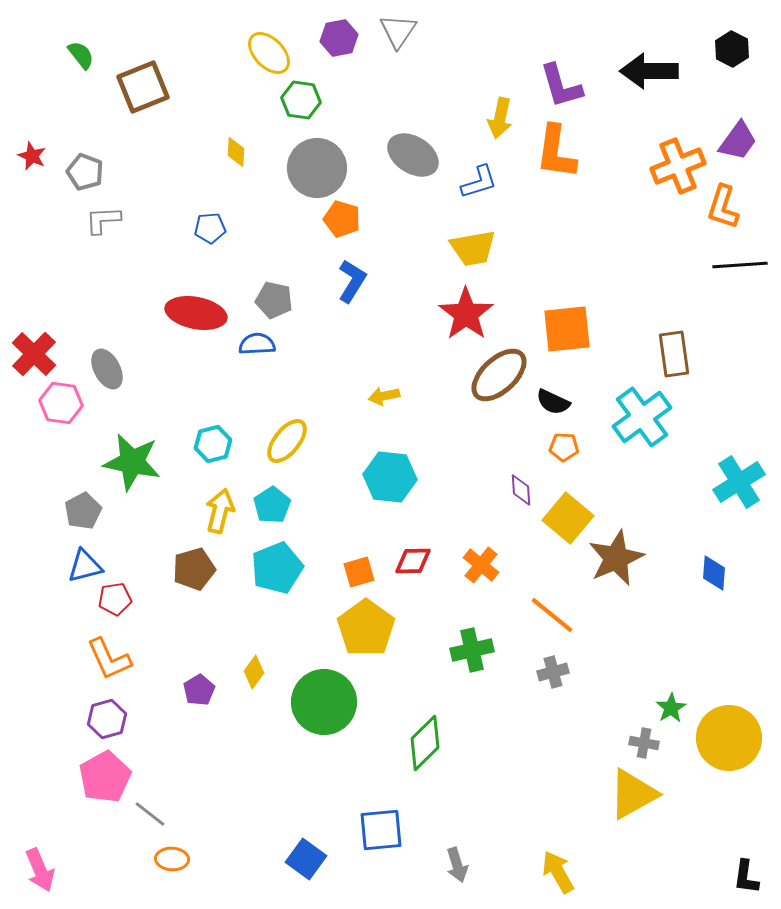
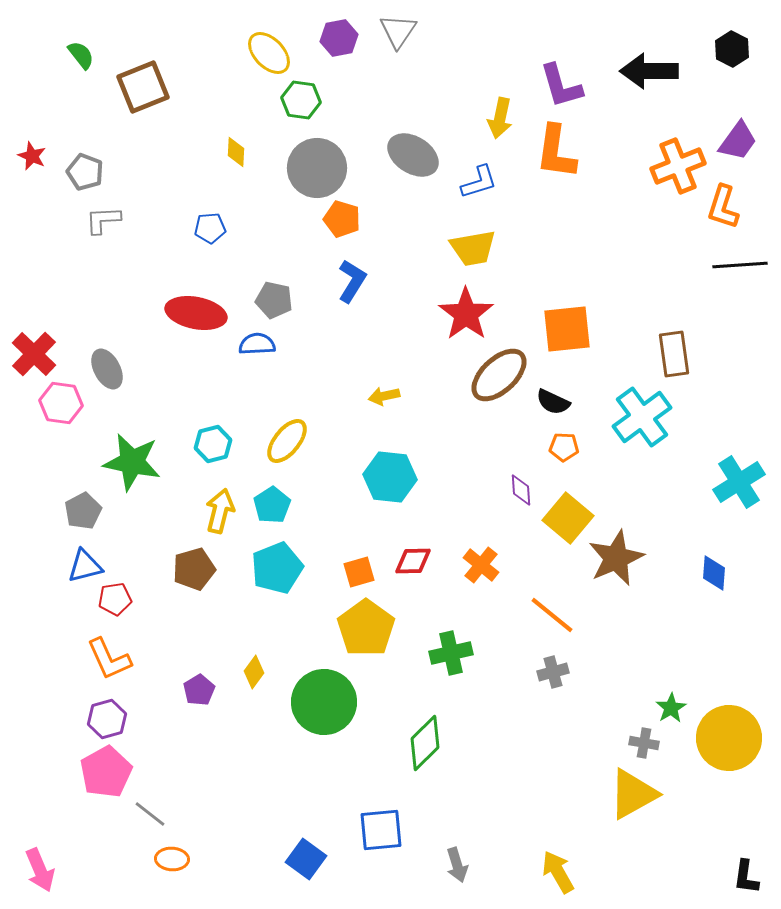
green cross at (472, 650): moved 21 px left, 3 px down
pink pentagon at (105, 777): moved 1 px right, 5 px up
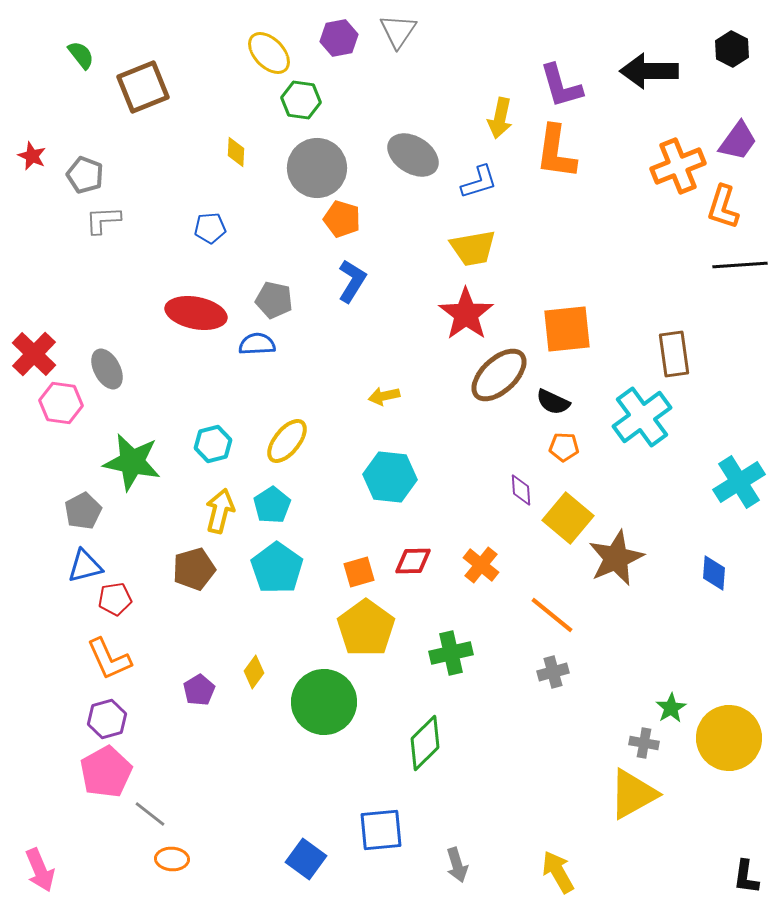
gray pentagon at (85, 172): moved 3 px down
cyan pentagon at (277, 568): rotated 15 degrees counterclockwise
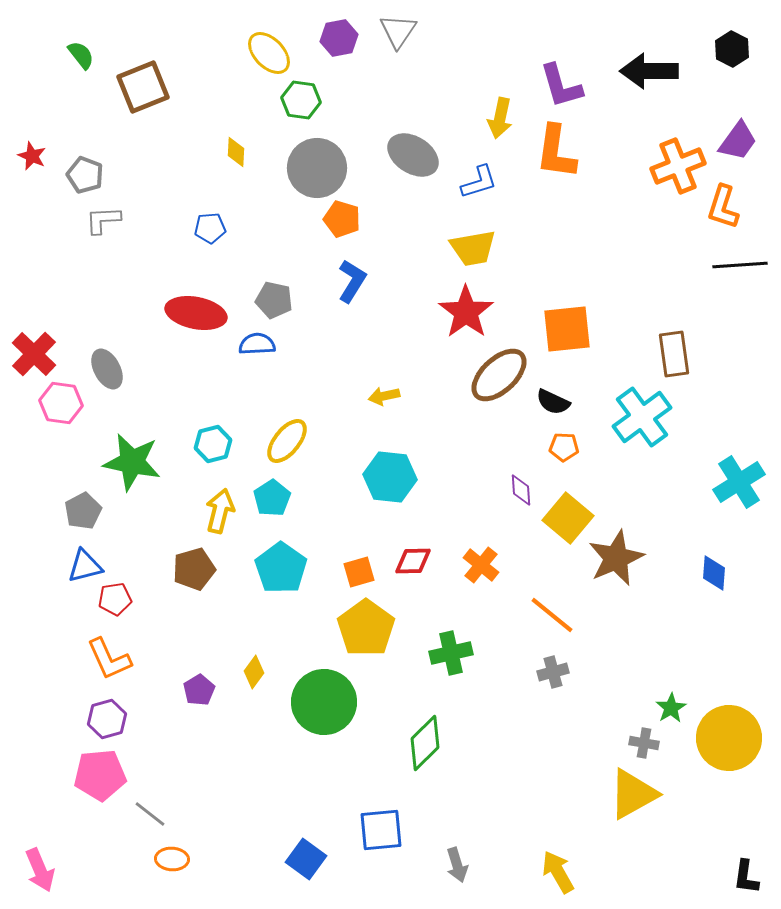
red star at (466, 314): moved 2 px up
cyan pentagon at (272, 505): moved 7 px up
cyan pentagon at (277, 568): moved 4 px right
pink pentagon at (106, 772): moved 6 px left, 3 px down; rotated 24 degrees clockwise
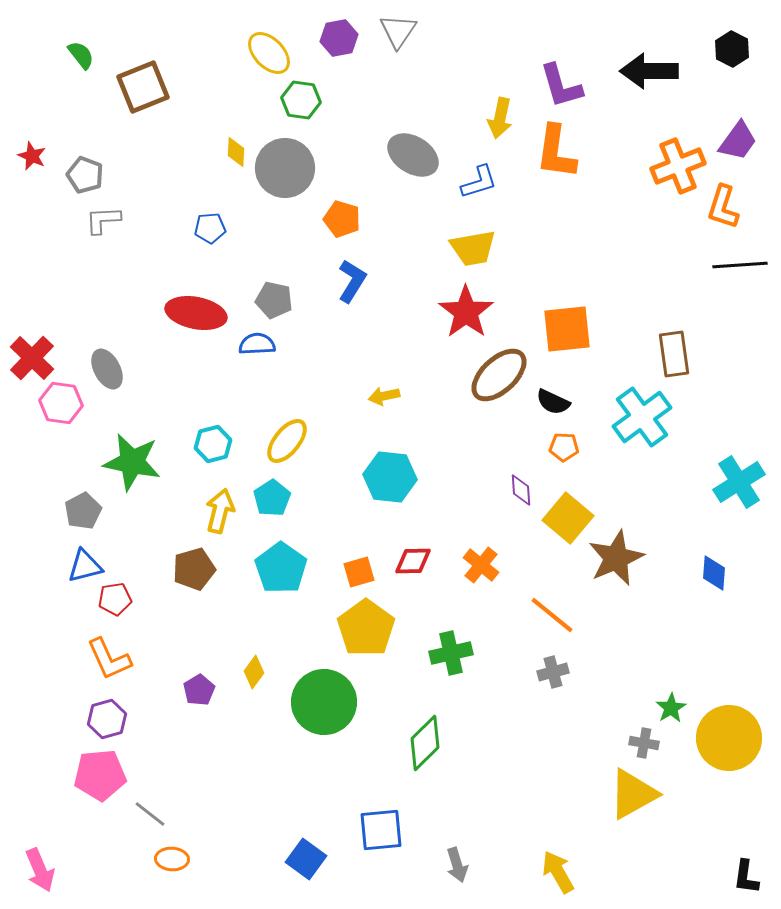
gray circle at (317, 168): moved 32 px left
red cross at (34, 354): moved 2 px left, 4 px down
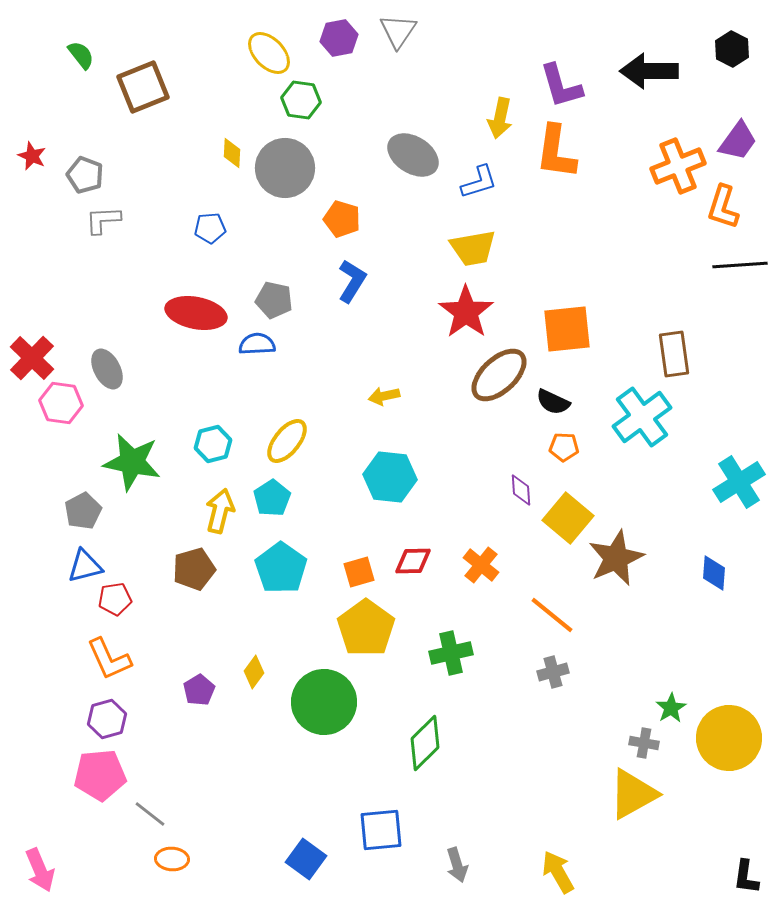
yellow diamond at (236, 152): moved 4 px left, 1 px down
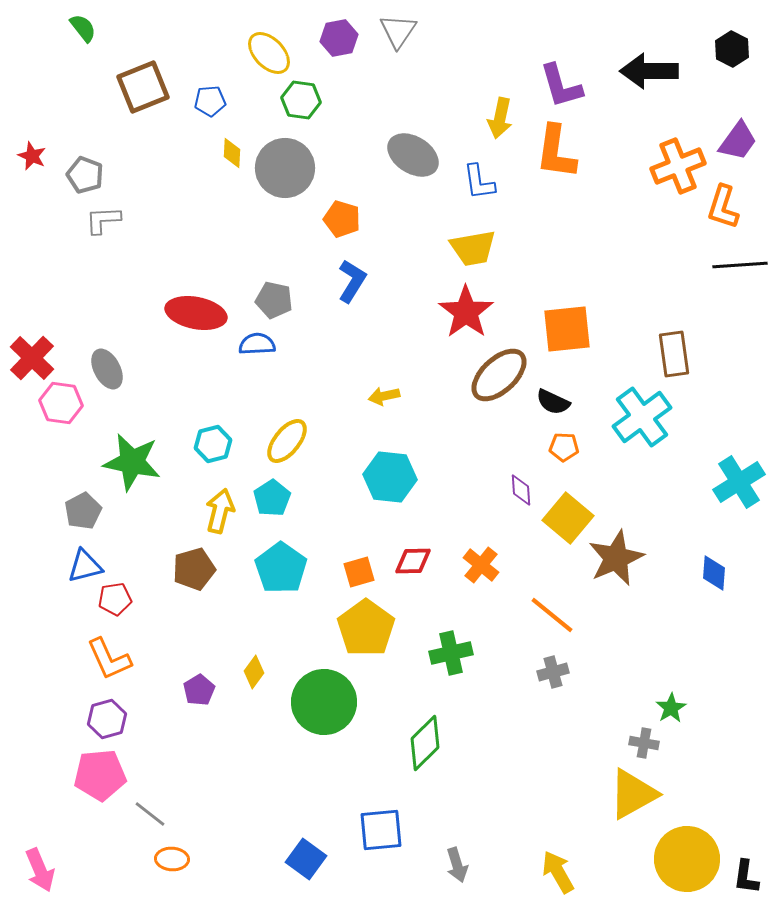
green semicircle at (81, 55): moved 2 px right, 27 px up
blue L-shape at (479, 182): rotated 99 degrees clockwise
blue pentagon at (210, 228): moved 127 px up
yellow circle at (729, 738): moved 42 px left, 121 px down
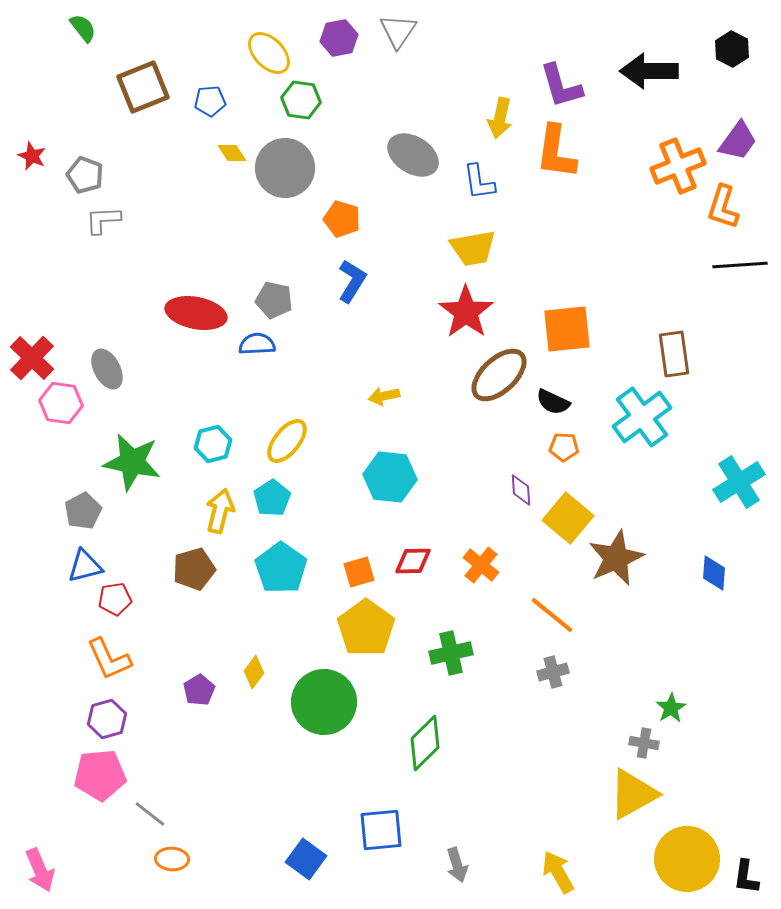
yellow diamond at (232, 153): rotated 36 degrees counterclockwise
